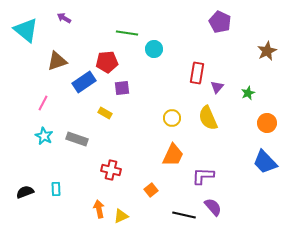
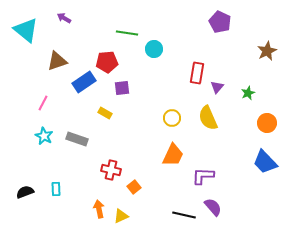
orange square: moved 17 px left, 3 px up
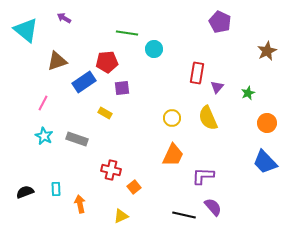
orange arrow: moved 19 px left, 5 px up
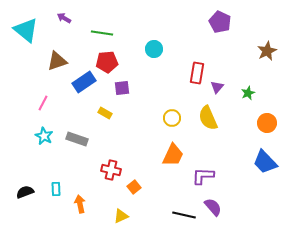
green line: moved 25 px left
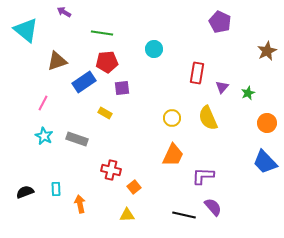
purple arrow: moved 6 px up
purple triangle: moved 5 px right
yellow triangle: moved 6 px right, 1 px up; rotated 21 degrees clockwise
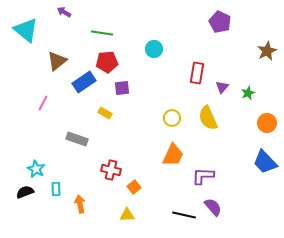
brown triangle: rotated 20 degrees counterclockwise
cyan star: moved 8 px left, 33 px down
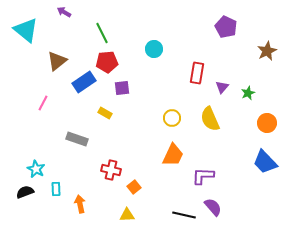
purple pentagon: moved 6 px right, 5 px down
green line: rotated 55 degrees clockwise
yellow semicircle: moved 2 px right, 1 px down
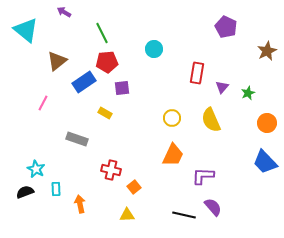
yellow semicircle: moved 1 px right, 1 px down
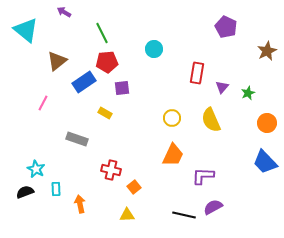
purple semicircle: rotated 78 degrees counterclockwise
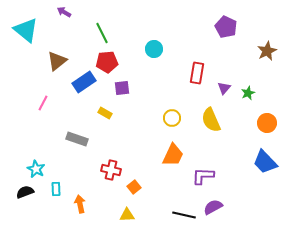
purple triangle: moved 2 px right, 1 px down
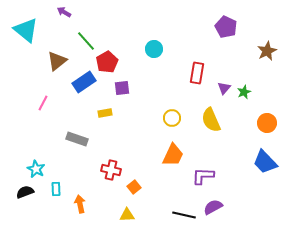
green line: moved 16 px left, 8 px down; rotated 15 degrees counterclockwise
red pentagon: rotated 25 degrees counterclockwise
green star: moved 4 px left, 1 px up
yellow rectangle: rotated 40 degrees counterclockwise
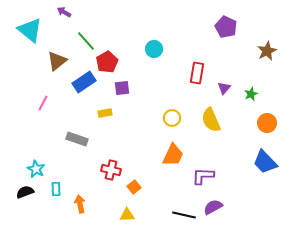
cyan triangle: moved 4 px right
green star: moved 7 px right, 2 px down
